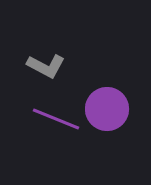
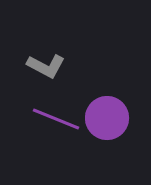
purple circle: moved 9 px down
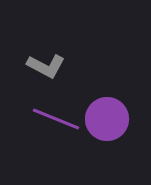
purple circle: moved 1 px down
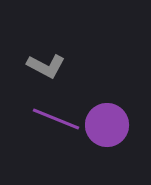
purple circle: moved 6 px down
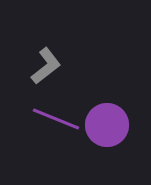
gray L-shape: rotated 66 degrees counterclockwise
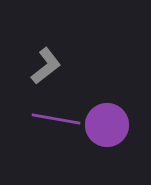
purple line: rotated 12 degrees counterclockwise
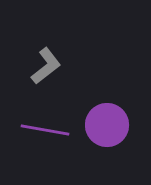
purple line: moved 11 px left, 11 px down
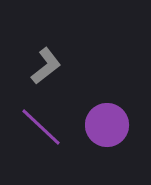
purple line: moved 4 px left, 3 px up; rotated 33 degrees clockwise
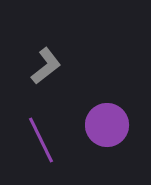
purple line: moved 13 px down; rotated 21 degrees clockwise
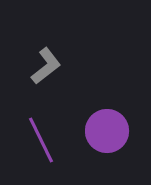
purple circle: moved 6 px down
